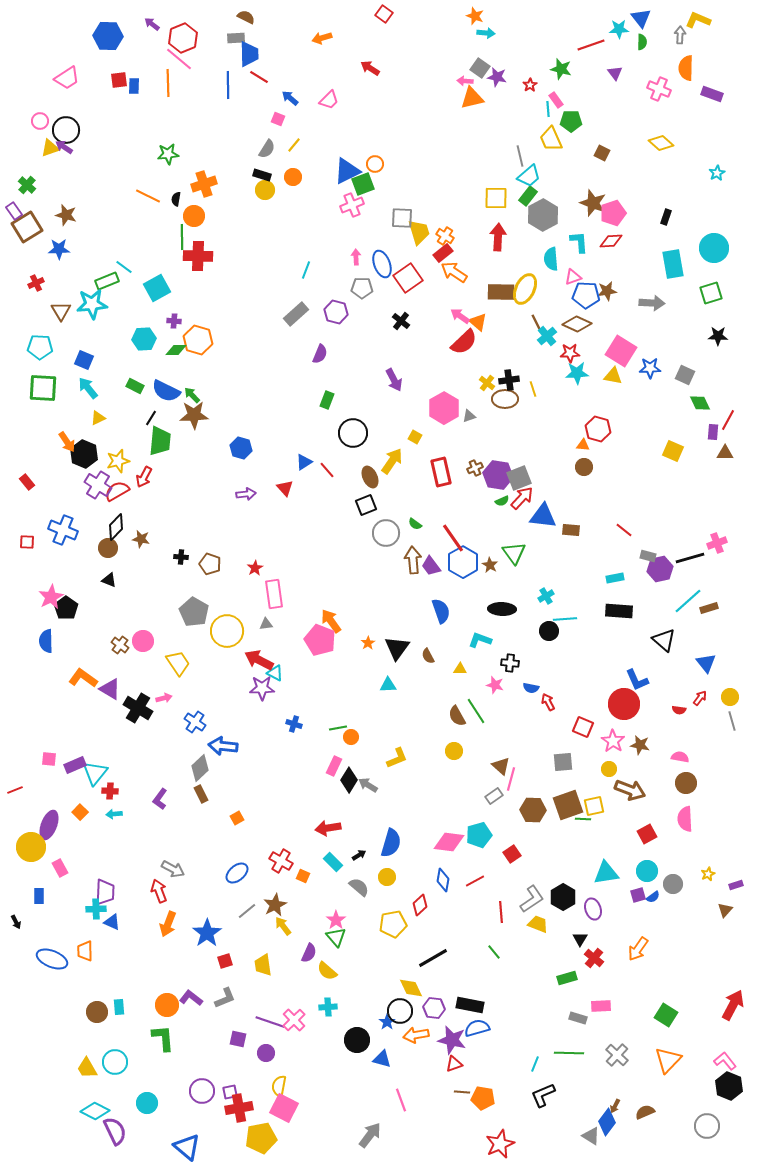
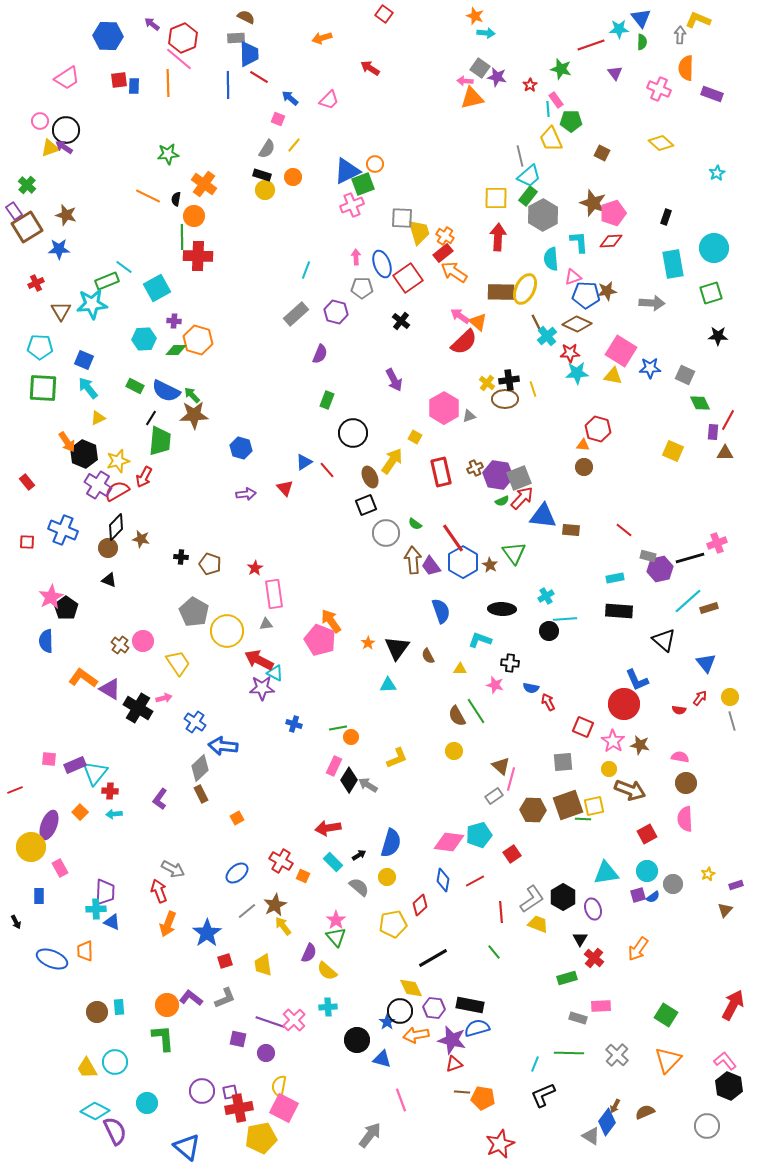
orange cross at (204, 184): rotated 35 degrees counterclockwise
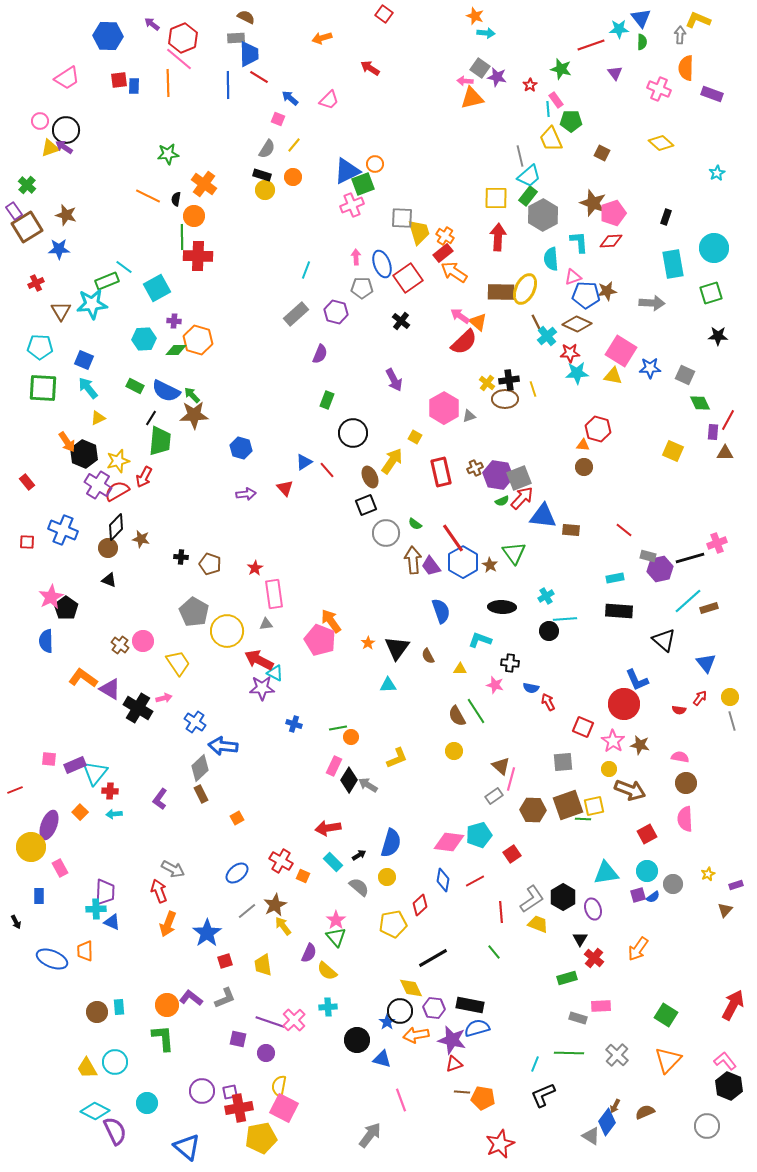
black ellipse at (502, 609): moved 2 px up
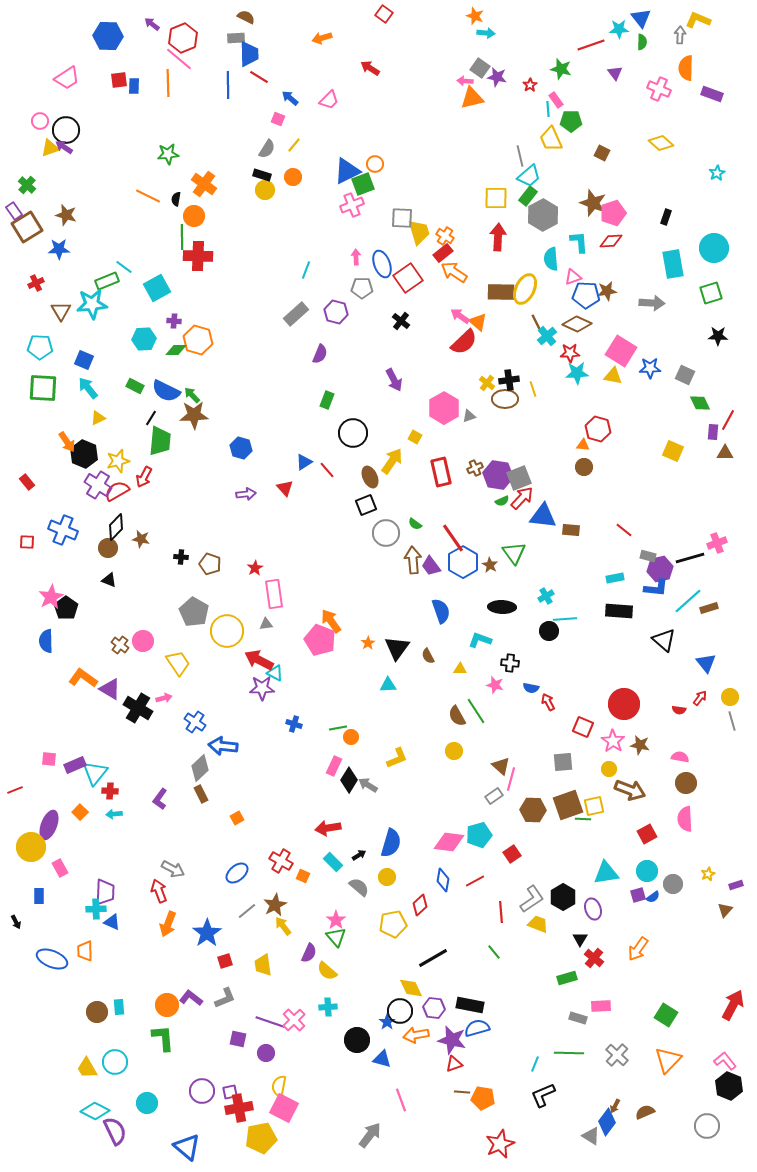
blue L-shape at (637, 680): moved 19 px right, 92 px up; rotated 60 degrees counterclockwise
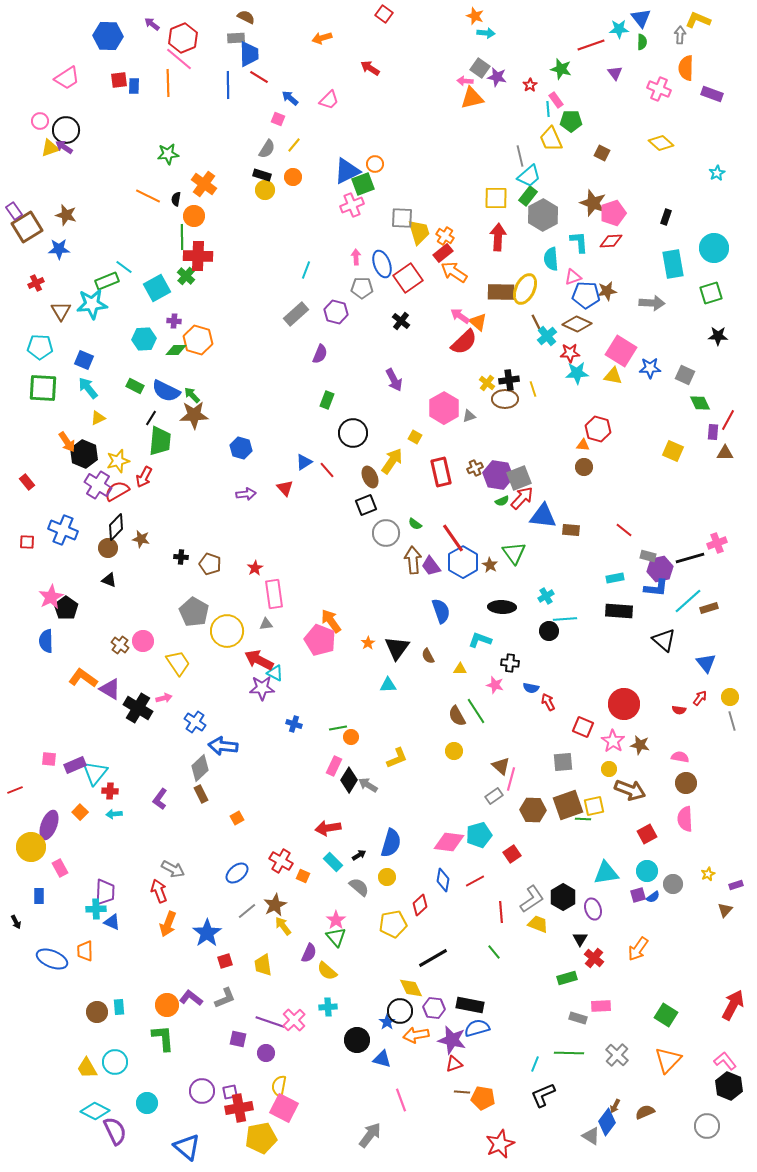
green cross at (27, 185): moved 159 px right, 91 px down
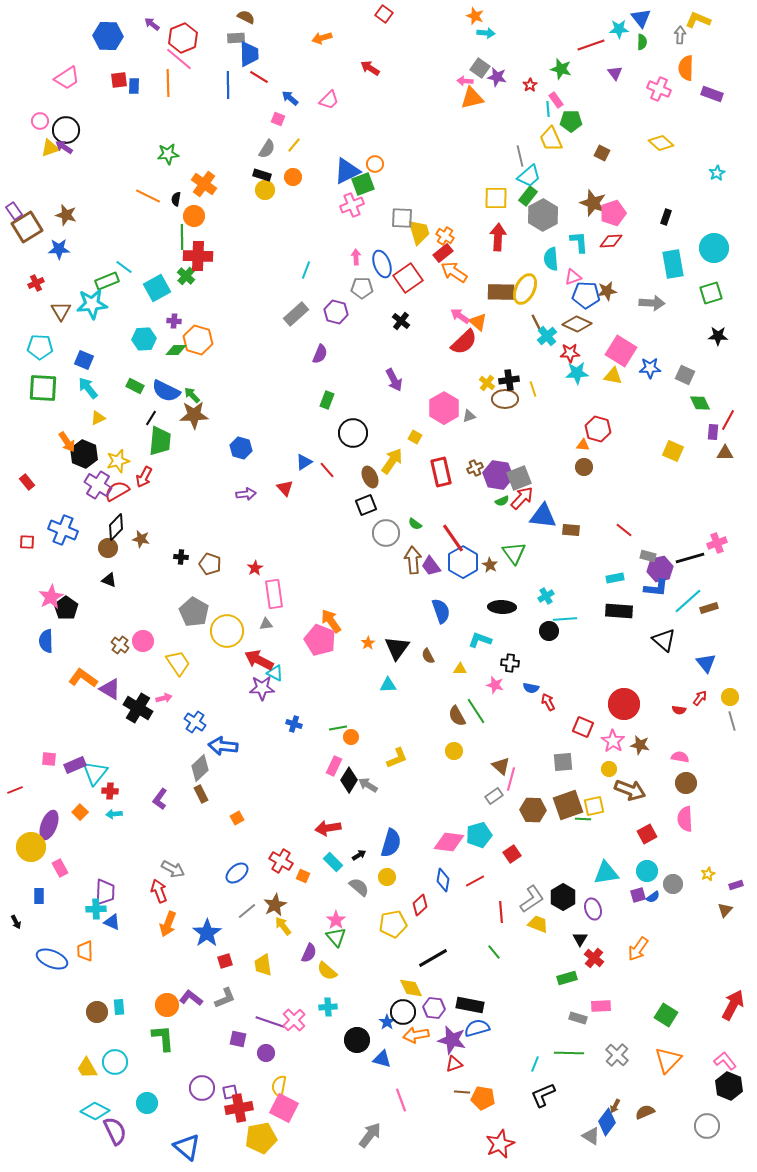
black circle at (400, 1011): moved 3 px right, 1 px down
purple circle at (202, 1091): moved 3 px up
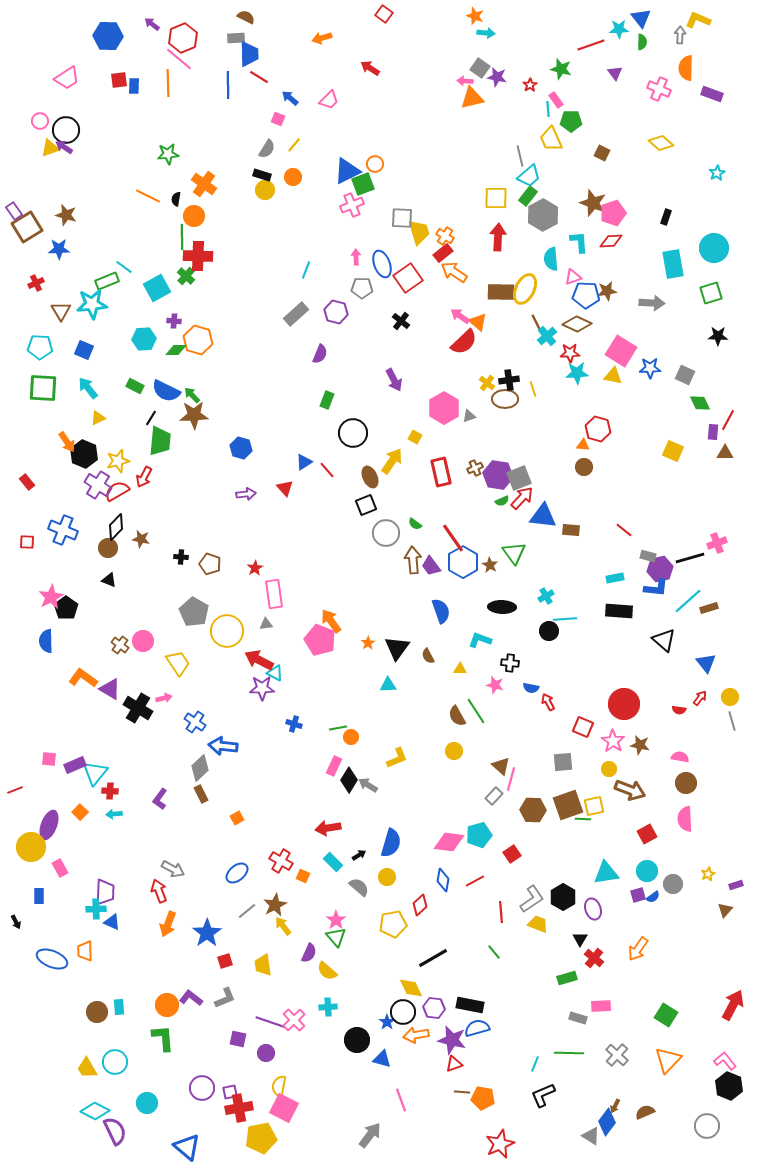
blue square at (84, 360): moved 10 px up
gray rectangle at (494, 796): rotated 12 degrees counterclockwise
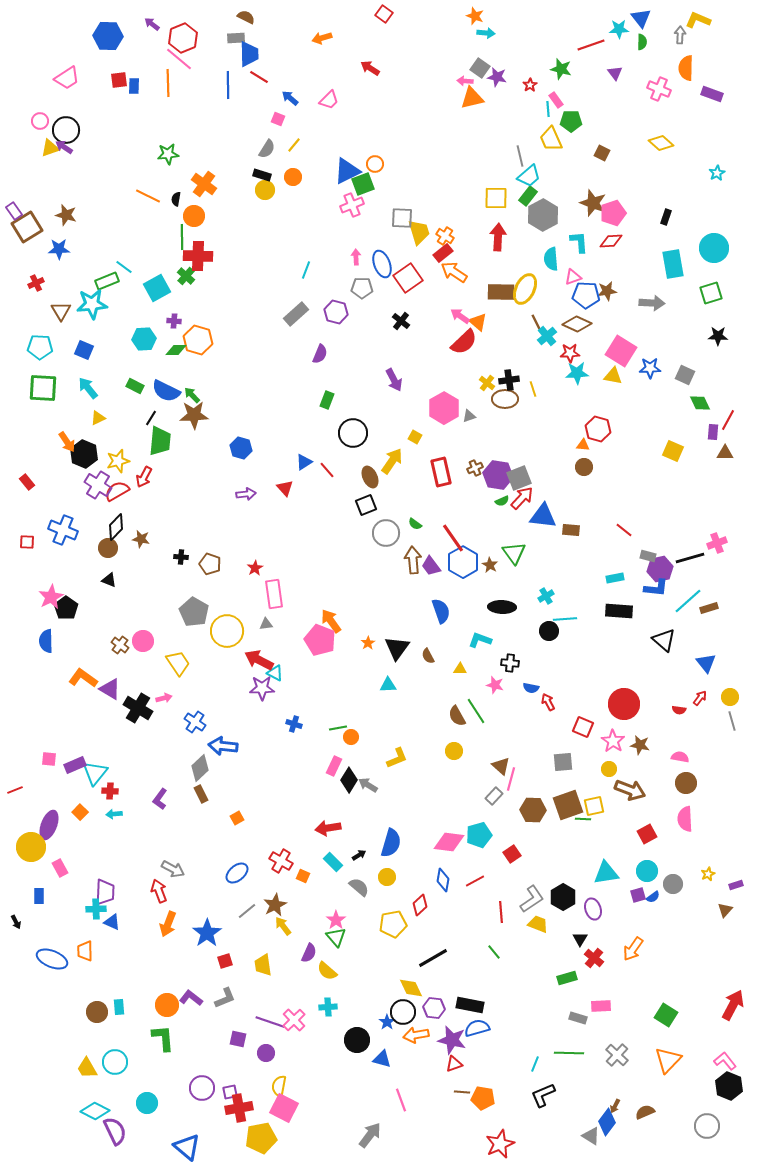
orange arrow at (638, 949): moved 5 px left
